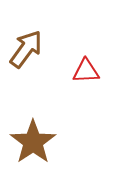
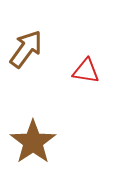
red triangle: rotated 12 degrees clockwise
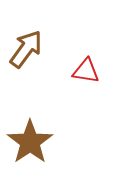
brown star: moved 3 px left
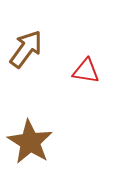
brown star: rotated 6 degrees counterclockwise
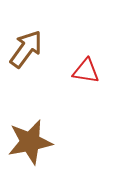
brown star: rotated 30 degrees clockwise
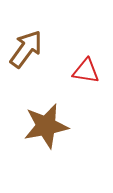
brown star: moved 16 px right, 16 px up
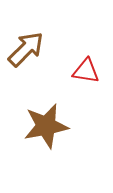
brown arrow: rotated 9 degrees clockwise
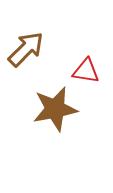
brown star: moved 9 px right, 17 px up
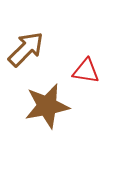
brown star: moved 8 px left, 3 px up
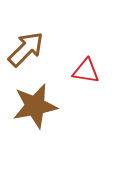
brown star: moved 12 px left
